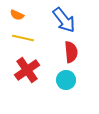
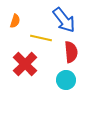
orange semicircle: moved 2 px left, 6 px down; rotated 96 degrees counterclockwise
yellow line: moved 18 px right
red cross: moved 2 px left, 6 px up; rotated 10 degrees counterclockwise
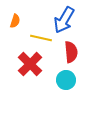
blue arrow: rotated 68 degrees clockwise
red cross: moved 5 px right
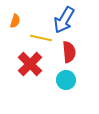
red semicircle: moved 2 px left
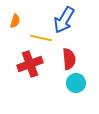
red semicircle: moved 7 px down
red cross: rotated 25 degrees clockwise
cyan circle: moved 10 px right, 3 px down
